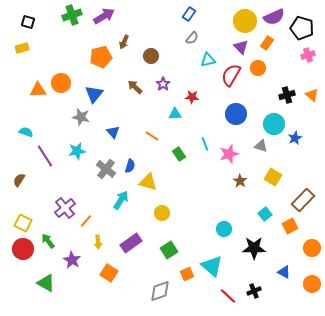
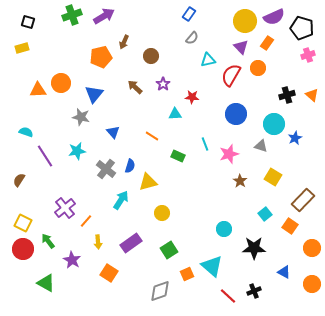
green rectangle at (179, 154): moved 1 px left, 2 px down; rotated 32 degrees counterclockwise
yellow triangle at (148, 182): rotated 30 degrees counterclockwise
orange square at (290, 226): rotated 28 degrees counterclockwise
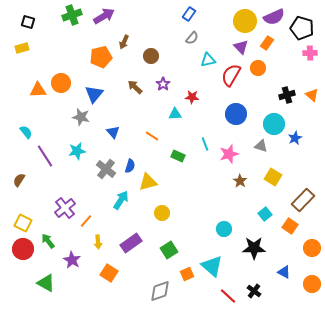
pink cross at (308, 55): moved 2 px right, 2 px up; rotated 16 degrees clockwise
cyan semicircle at (26, 132): rotated 32 degrees clockwise
black cross at (254, 291): rotated 32 degrees counterclockwise
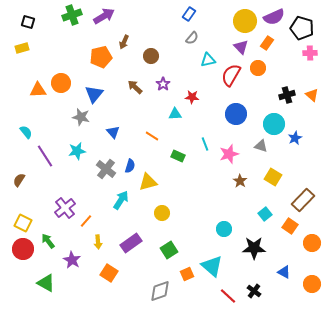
orange circle at (312, 248): moved 5 px up
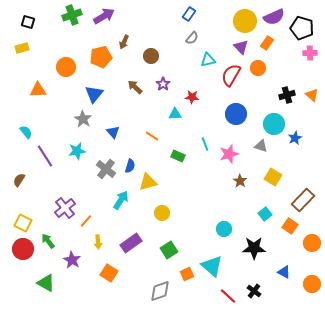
orange circle at (61, 83): moved 5 px right, 16 px up
gray star at (81, 117): moved 2 px right, 2 px down; rotated 18 degrees clockwise
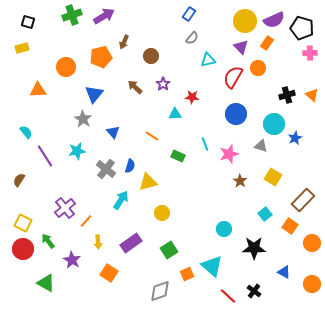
purple semicircle at (274, 17): moved 3 px down
red semicircle at (231, 75): moved 2 px right, 2 px down
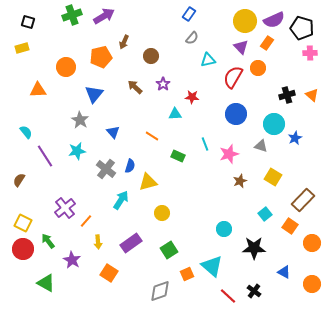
gray star at (83, 119): moved 3 px left, 1 px down
brown star at (240, 181): rotated 16 degrees clockwise
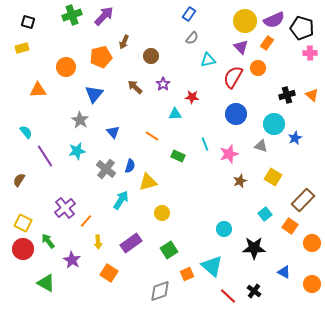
purple arrow at (104, 16): rotated 15 degrees counterclockwise
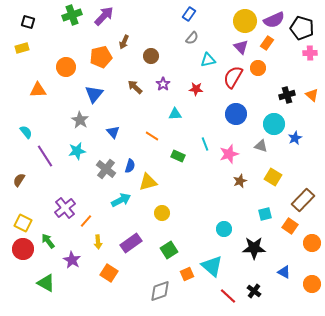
red star at (192, 97): moved 4 px right, 8 px up
cyan arrow at (121, 200): rotated 30 degrees clockwise
cyan square at (265, 214): rotated 24 degrees clockwise
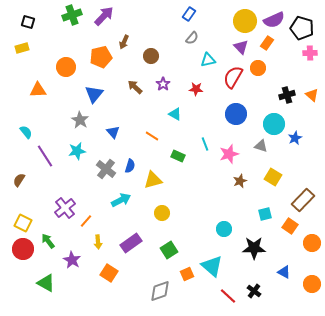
cyan triangle at (175, 114): rotated 32 degrees clockwise
yellow triangle at (148, 182): moved 5 px right, 2 px up
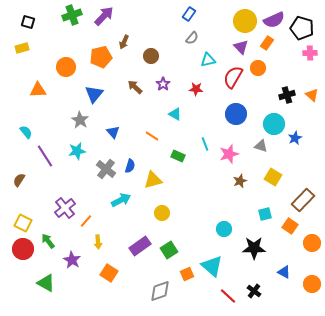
purple rectangle at (131, 243): moved 9 px right, 3 px down
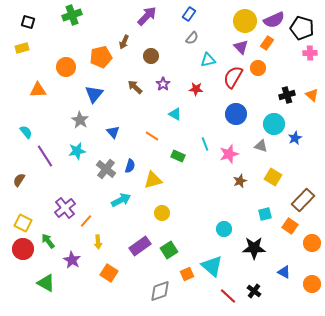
purple arrow at (104, 16): moved 43 px right
